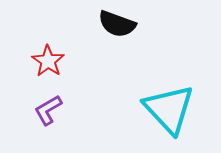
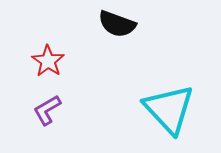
purple L-shape: moved 1 px left
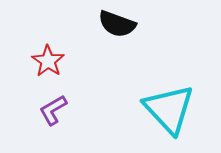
purple L-shape: moved 6 px right
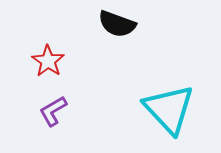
purple L-shape: moved 1 px down
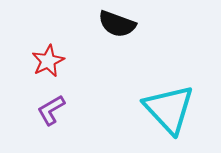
red star: rotated 12 degrees clockwise
purple L-shape: moved 2 px left, 1 px up
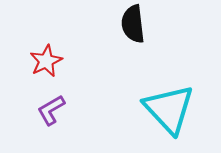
black semicircle: moved 16 px right; rotated 63 degrees clockwise
red star: moved 2 px left
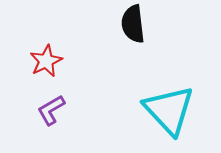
cyan triangle: moved 1 px down
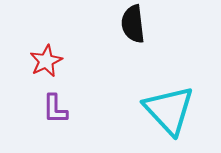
purple L-shape: moved 4 px right, 1 px up; rotated 60 degrees counterclockwise
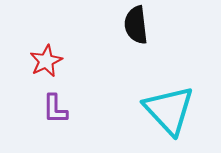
black semicircle: moved 3 px right, 1 px down
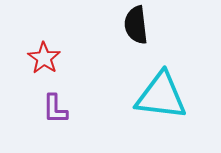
red star: moved 2 px left, 3 px up; rotated 12 degrees counterclockwise
cyan triangle: moved 8 px left, 14 px up; rotated 40 degrees counterclockwise
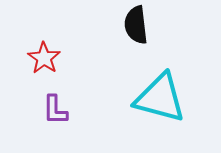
cyan triangle: moved 1 px left, 2 px down; rotated 8 degrees clockwise
purple L-shape: moved 1 px down
